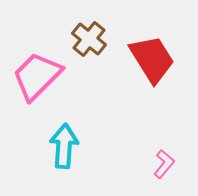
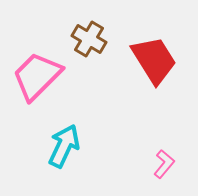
brown cross: rotated 8 degrees counterclockwise
red trapezoid: moved 2 px right, 1 px down
cyan arrow: rotated 21 degrees clockwise
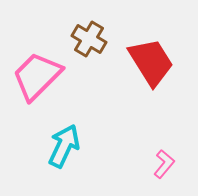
red trapezoid: moved 3 px left, 2 px down
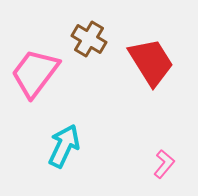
pink trapezoid: moved 2 px left, 3 px up; rotated 8 degrees counterclockwise
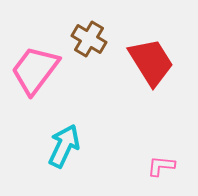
pink trapezoid: moved 3 px up
pink L-shape: moved 3 px left, 2 px down; rotated 124 degrees counterclockwise
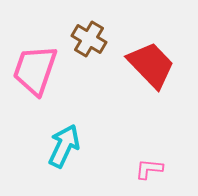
red trapezoid: moved 3 px down; rotated 12 degrees counterclockwise
pink trapezoid: rotated 18 degrees counterclockwise
pink L-shape: moved 12 px left, 3 px down
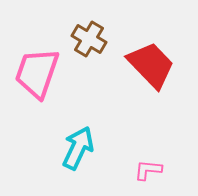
pink trapezoid: moved 2 px right, 3 px down
cyan arrow: moved 14 px right, 2 px down
pink L-shape: moved 1 px left, 1 px down
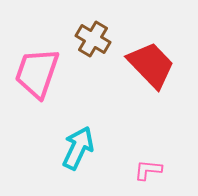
brown cross: moved 4 px right
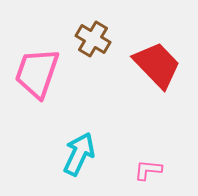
red trapezoid: moved 6 px right
cyan arrow: moved 1 px right, 6 px down
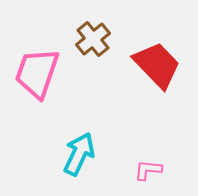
brown cross: rotated 20 degrees clockwise
